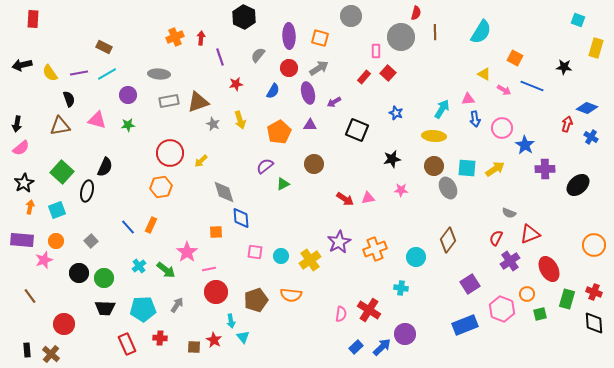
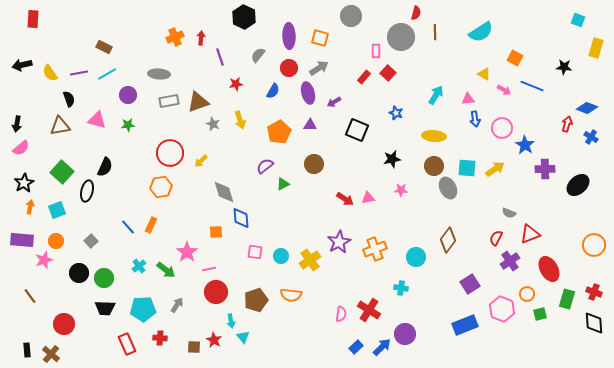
cyan semicircle at (481, 32): rotated 25 degrees clockwise
cyan arrow at (442, 109): moved 6 px left, 14 px up
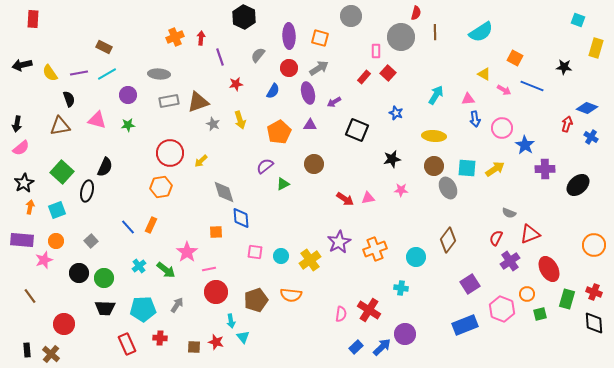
red star at (214, 340): moved 2 px right, 2 px down; rotated 14 degrees counterclockwise
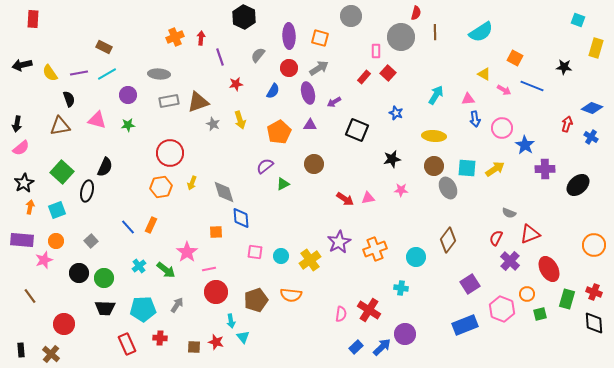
blue diamond at (587, 108): moved 5 px right
yellow arrow at (201, 161): moved 9 px left, 22 px down; rotated 24 degrees counterclockwise
purple cross at (510, 261): rotated 12 degrees counterclockwise
black rectangle at (27, 350): moved 6 px left
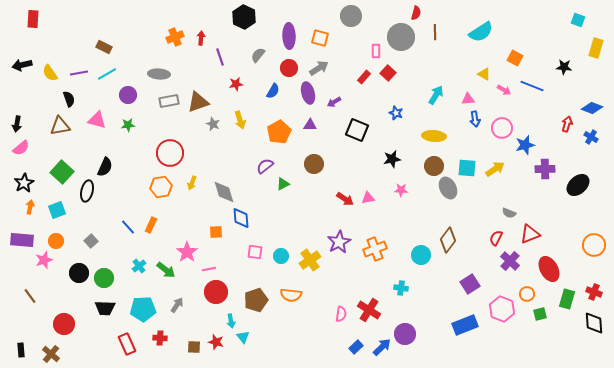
blue star at (525, 145): rotated 24 degrees clockwise
cyan circle at (416, 257): moved 5 px right, 2 px up
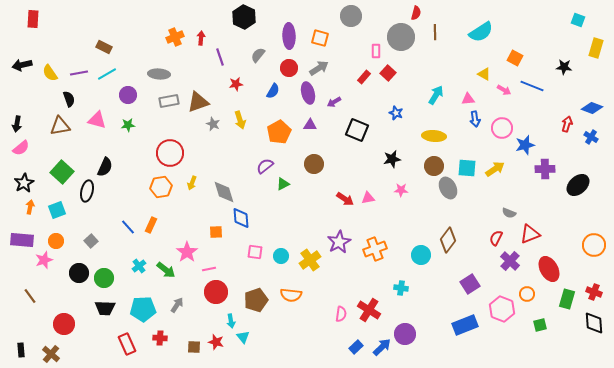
green square at (540, 314): moved 11 px down
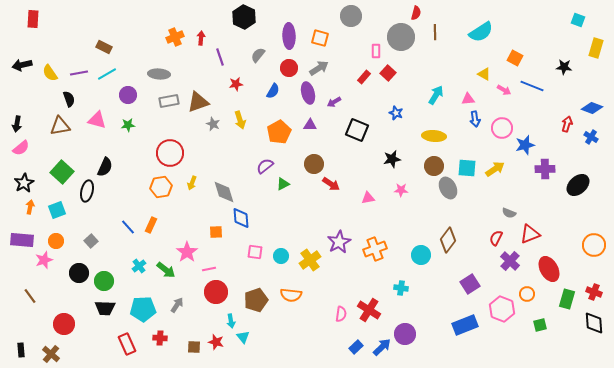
red arrow at (345, 199): moved 14 px left, 15 px up
green circle at (104, 278): moved 3 px down
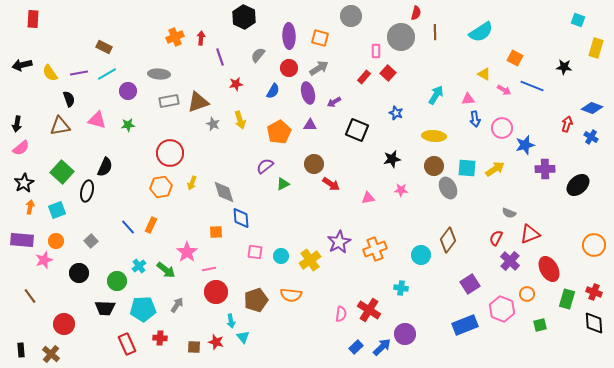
purple circle at (128, 95): moved 4 px up
green circle at (104, 281): moved 13 px right
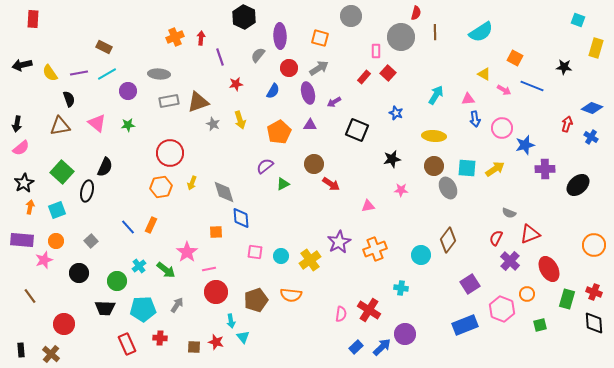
purple ellipse at (289, 36): moved 9 px left
pink triangle at (97, 120): moved 3 px down; rotated 24 degrees clockwise
pink triangle at (368, 198): moved 8 px down
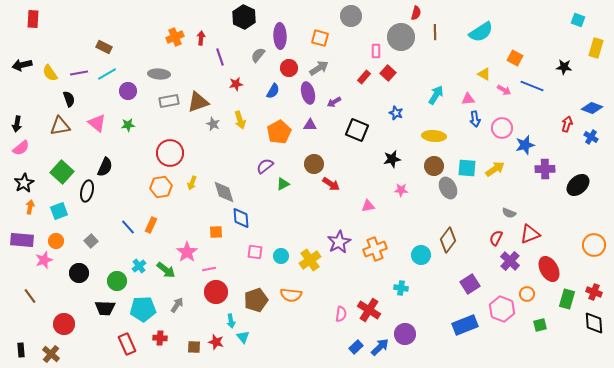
cyan square at (57, 210): moved 2 px right, 1 px down
blue arrow at (382, 347): moved 2 px left
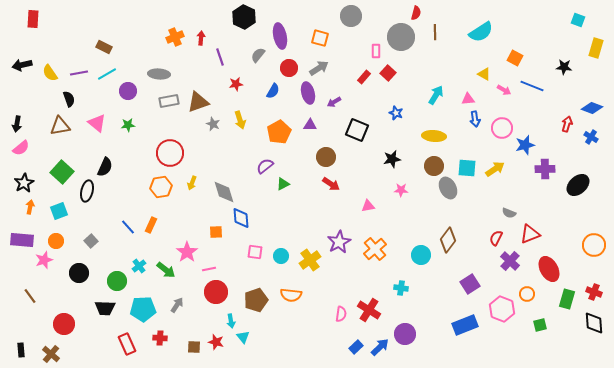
purple ellipse at (280, 36): rotated 10 degrees counterclockwise
brown circle at (314, 164): moved 12 px right, 7 px up
orange cross at (375, 249): rotated 20 degrees counterclockwise
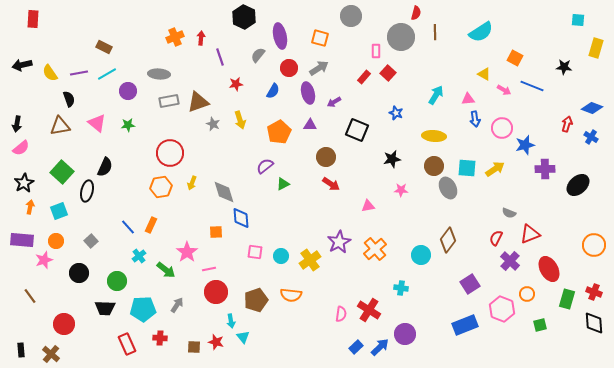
cyan square at (578, 20): rotated 16 degrees counterclockwise
cyan cross at (139, 266): moved 10 px up
